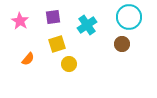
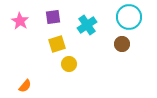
orange semicircle: moved 3 px left, 27 px down
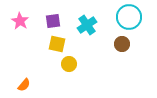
purple square: moved 4 px down
yellow square: rotated 30 degrees clockwise
orange semicircle: moved 1 px left, 1 px up
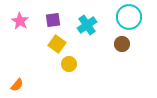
purple square: moved 1 px up
yellow square: rotated 24 degrees clockwise
orange semicircle: moved 7 px left
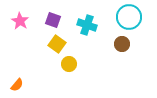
purple square: rotated 28 degrees clockwise
cyan cross: rotated 36 degrees counterclockwise
